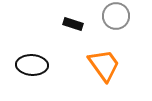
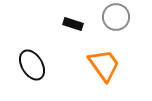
gray circle: moved 1 px down
black ellipse: rotated 56 degrees clockwise
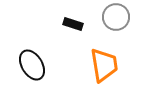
orange trapezoid: rotated 27 degrees clockwise
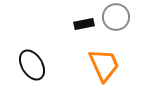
black rectangle: moved 11 px right; rotated 30 degrees counterclockwise
orange trapezoid: rotated 15 degrees counterclockwise
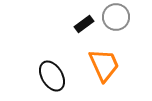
black rectangle: rotated 24 degrees counterclockwise
black ellipse: moved 20 px right, 11 px down
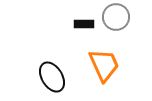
black rectangle: rotated 36 degrees clockwise
black ellipse: moved 1 px down
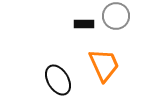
gray circle: moved 1 px up
black ellipse: moved 6 px right, 3 px down
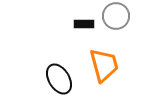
orange trapezoid: rotated 9 degrees clockwise
black ellipse: moved 1 px right, 1 px up
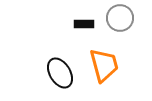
gray circle: moved 4 px right, 2 px down
black ellipse: moved 1 px right, 6 px up
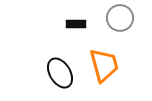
black rectangle: moved 8 px left
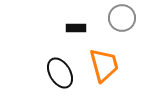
gray circle: moved 2 px right
black rectangle: moved 4 px down
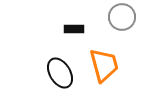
gray circle: moved 1 px up
black rectangle: moved 2 px left, 1 px down
